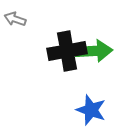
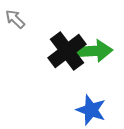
gray arrow: rotated 25 degrees clockwise
black cross: rotated 27 degrees counterclockwise
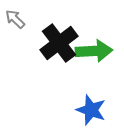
black cross: moved 8 px left, 8 px up
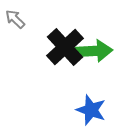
black cross: moved 6 px right, 4 px down; rotated 6 degrees counterclockwise
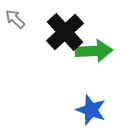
black cross: moved 15 px up
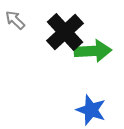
gray arrow: moved 1 px down
green arrow: moved 1 px left
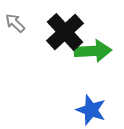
gray arrow: moved 3 px down
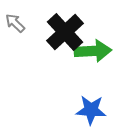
blue star: rotated 16 degrees counterclockwise
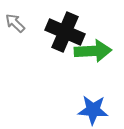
black cross: rotated 24 degrees counterclockwise
blue star: moved 2 px right
